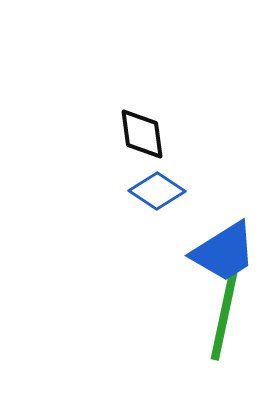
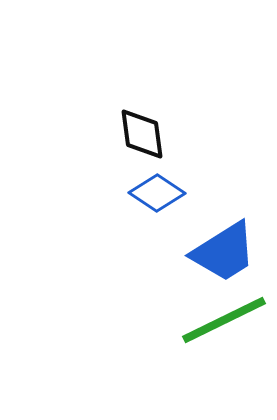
blue diamond: moved 2 px down
green line: moved 4 px down; rotated 52 degrees clockwise
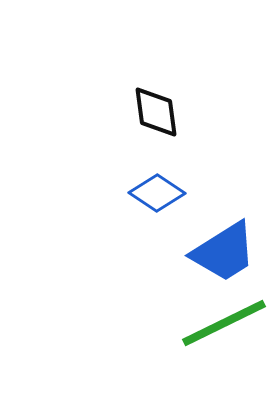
black diamond: moved 14 px right, 22 px up
green line: moved 3 px down
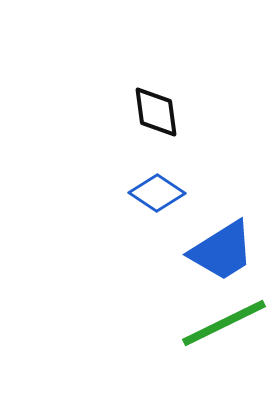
blue trapezoid: moved 2 px left, 1 px up
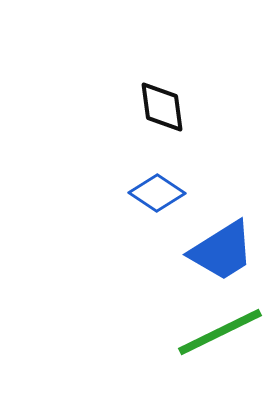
black diamond: moved 6 px right, 5 px up
green line: moved 4 px left, 9 px down
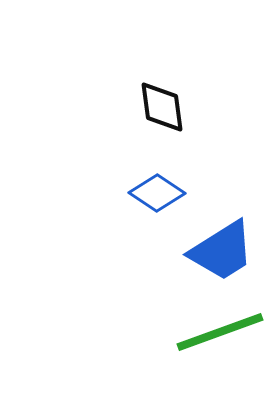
green line: rotated 6 degrees clockwise
